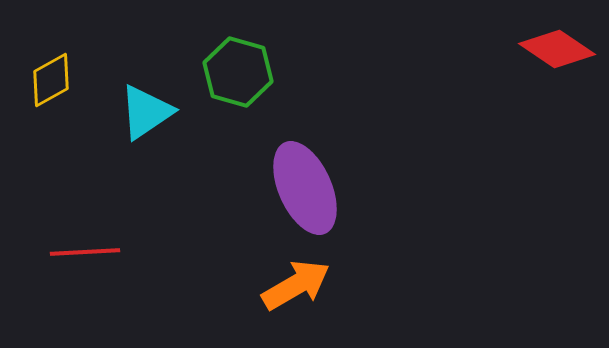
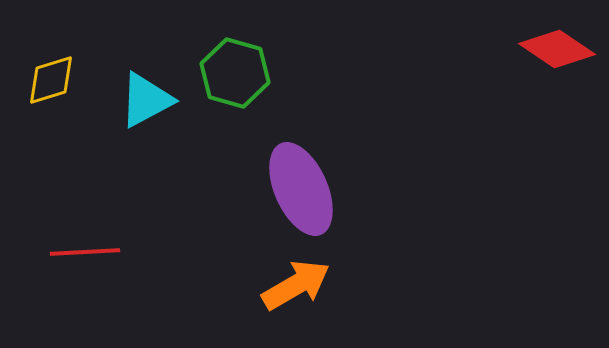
green hexagon: moved 3 px left, 1 px down
yellow diamond: rotated 12 degrees clockwise
cyan triangle: moved 12 px up; rotated 6 degrees clockwise
purple ellipse: moved 4 px left, 1 px down
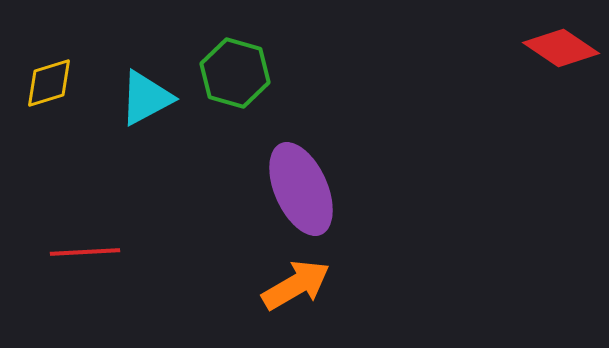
red diamond: moved 4 px right, 1 px up
yellow diamond: moved 2 px left, 3 px down
cyan triangle: moved 2 px up
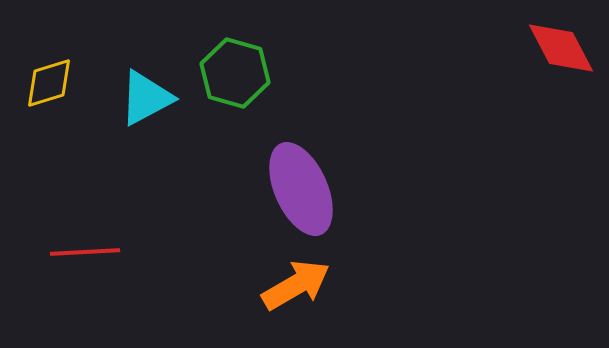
red diamond: rotated 28 degrees clockwise
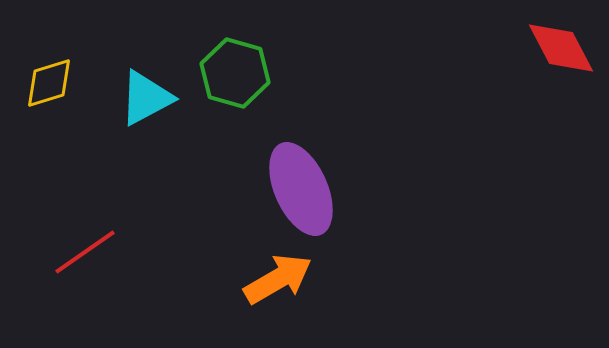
red line: rotated 32 degrees counterclockwise
orange arrow: moved 18 px left, 6 px up
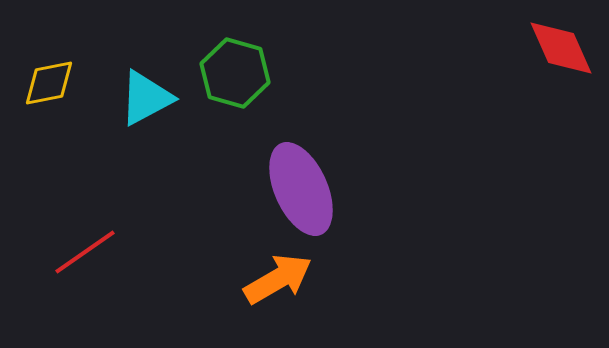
red diamond: rotated 4 degrees clockwise
yellow diamond: rotated 6 degrees clockwise
